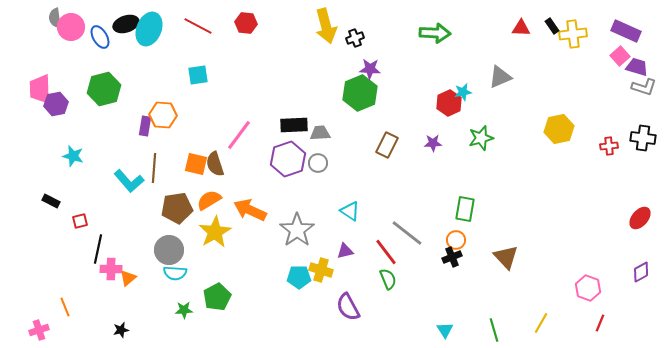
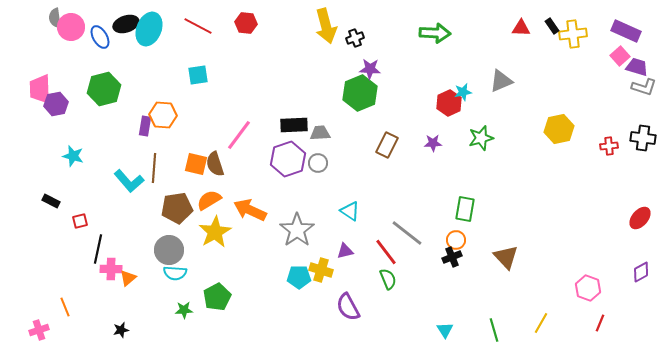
gray triangle at (500, 77): moved 1 px right, 4 px down
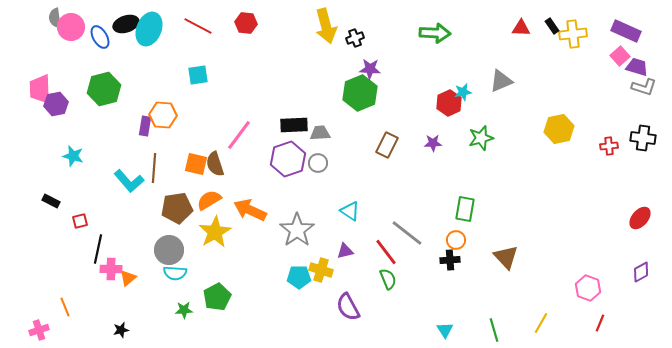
black cross at (452, 257): moved 2 px left, 3 px down; rotated 18 degrees clockwise
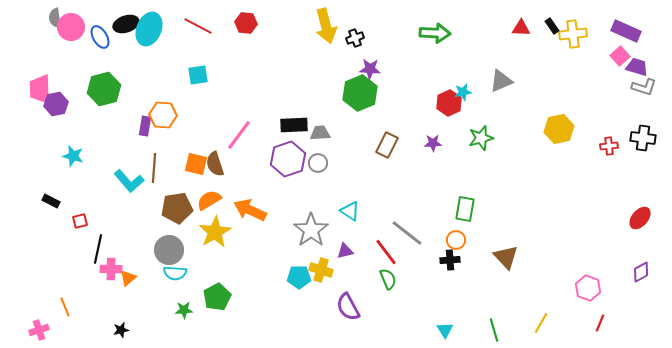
gray star at (297, 230): moved 14 px right
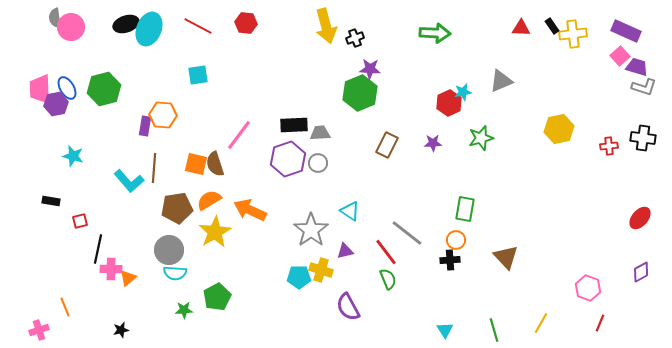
blue ellipse at (100, 37): moved 33 px left, 51 px down
black rectangle at (51, 201): rotated 18 degrees counterclockwise
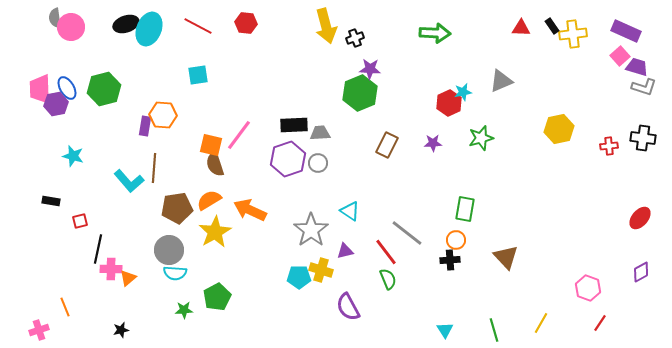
orange square at (196, 164): moved 15 px right, 19 px up
red line at (600, 323): rotated 12 degrees clockwise
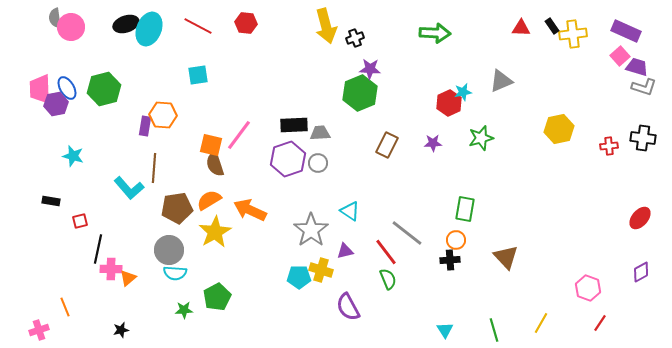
cyan L-shape at (129, 181): moved 7 px down
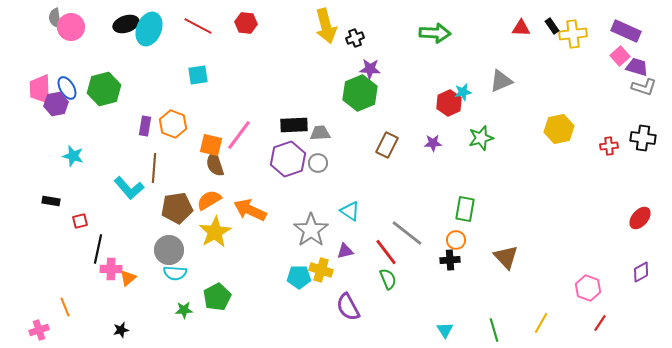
orange hexagon at (163, 115): moved 10 px right, 9 px down; rotated 16 degrees clockwise
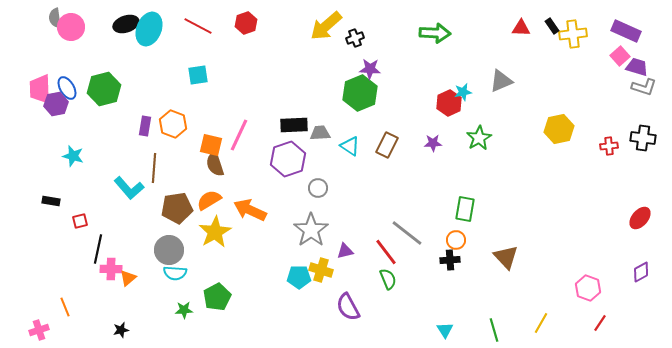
red hexagon at (246, 23): rotated 25 degrees counterclockwise
yellow arrow at (326, 26): rotated 64 degrees clockwise
pink line at (239, 135): rotated 12 degrees counterclockwise
green star at (481, 138): moved 2 px left; rotated 15 degrees counterclockwise
gray circle at (318, 163): moved 25 px down
cyan triangle at (350, 211): moved 65 px up
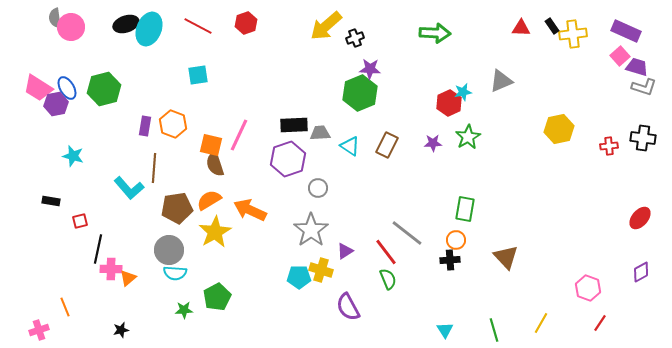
pink trapezoid at (40, 89): moved 2 px left, 1 px up; rotated 56 degrees counterclockwise
green star at (479, 138): moved 11 px left, 1 px up
purple triangle at (345, 251): rotated 18 degrees counterclockwise
